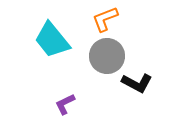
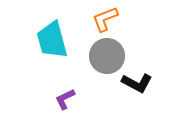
cyan trapezoid: rotated 24 degrees clockwise
purple L-shape: moved 5 px up
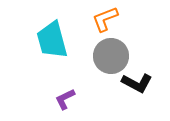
gray circle: moved 4 px right
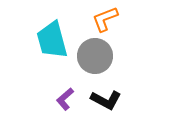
gray circle: moved 16 px left
black L-shape: moved 31 px left, 17 px down
purple L-shape: rotated 15 degrees counterclockwise
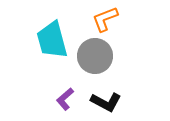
black L-shape: moved 2 px down
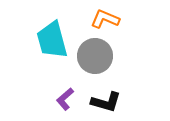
orange L-shape: rotated 44 degrees clockwise
black L-shape: rotated 12 degrees counterclockwise
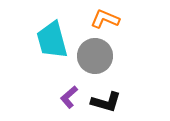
purple L-shape: moved 4 px right, 2 px up
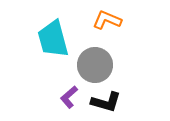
orange L-shape: moved 2 px right, 1 px down
cyan trapezoid: moved 1 px right, 1 px up
gray circle: moved 9 px down
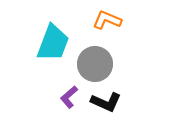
cyan trapezoid: moved 4 px down; rotated 144 degrees counterclockwise
gray circle: moved 1 px up
black L-shape: rotated 8 degrees clockwise
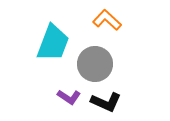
orange L-shape: rotated 20 degrees clockwise
purple L-shape: rotated 105 degrees counterclockwise
